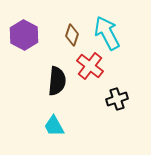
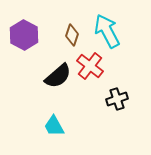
cyan arrow: moved 2 px up
black semicircle: moved 1 px right, 5 px up; rotated 44 degrees clockwise
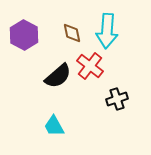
cyan arrow: rotated 148 degrees counterclockwise
brown diamond: moved 2 px up; rotated 30 degrees counterclockwise
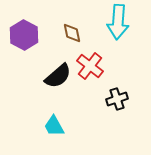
cyan arrow: moved 11 px right, 9 px up
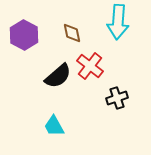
black cross: moved 1 px up
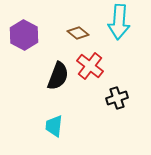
cyan arrow: moved 1 px right
brown diamond: moved 6 px right; rotated 40 degrees counterclockwise
black semicircle: rotated 28 degrees counterclockwise
cyan trapezoid: rotated 35 degrees clockwise
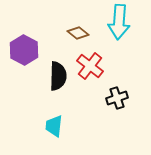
purple hexagon: moved 15 px down
black semicircle: rotated 20 degrees counterclockwise
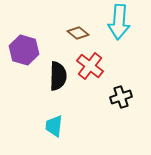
purple hexagon: rotated 12 degrees counterclockwise
black cross: moved 4 px right, 1 px up
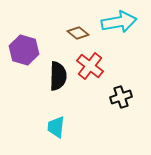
cyan arrow: rotated 104 degrees counterclockwise
cyan trapezoid: moved 2 px right, 1 px down
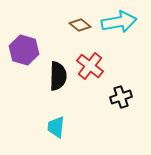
brown diamond: moved 2 px right, 8 px up
